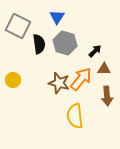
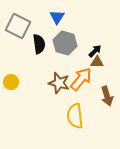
brown triangle: moved 7 px left, 7 px up
yellow circle: moved 2 px left, 2 px down
brown arrow: rotated 12 degrees counterclockwise
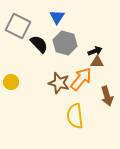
black semicircle: rotated 36 degrees counterclockwise
black arrow: rotated 24 degrees clockwise
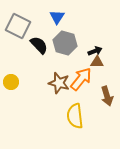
black semicircle: moved 1 px down
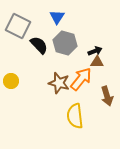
yellow circle: moved 1 px up
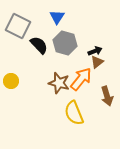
brown triangle: rotated 40 degrees counterclockwise
yellow semicircle: moved 1 px left, 3 px up; rotated 15 degrees counterclockwise
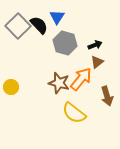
gray square: rotated 20 degrees clockwise
black semicircle: moved 20 px up
black arrow: moved 6 px up
yellow circle: moved 6 px down
yellow semicircle: rotated 30 degrees counterclockwise
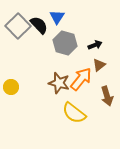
brown triangle: moved 2 px right, 3 px down
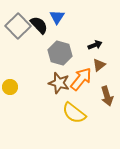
gray hexagon: moved 5 px left, 10 px down
yellow circle: moved 1 px left
